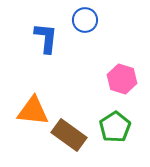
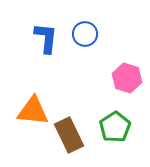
blue circle: moved 14 px down
pink hexagon: moved 5 px right, 1 px up
brown rectangle: rotated 28 degrees clockwise
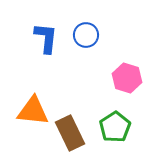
blue circle: moved 1 px right, 1 px down
brown rectangle: moved 1 px right, 2 px up
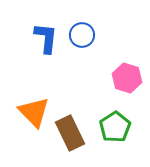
blue circle: moved 4 px left
orange triangle: moved 1 px right, 1 px down; rotated 40 degrees clockwise
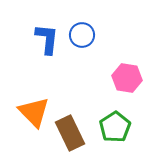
blue L-shape: moved 1 px right, 1 px down
pink hexagon: rotated 8 degrees counterclockwise
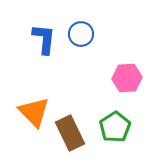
blue circle: moved 1 px left, 1 px up
blue L-shape: moved 3 px left
pink hexagon: rotated 12 degrees counterclockwise
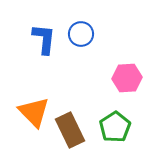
brown rectangle: moved 3 px up
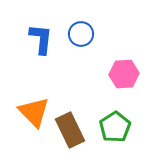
blue L-shape: moved 3 px left
pink hexagon: moved 3 px left, 4 px up
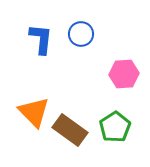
brown rectangle: rotated 28 degrees counterclockwise
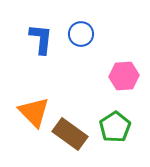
pink hexagon: moved 2 px down
brown rectangle: moved 4 px down
